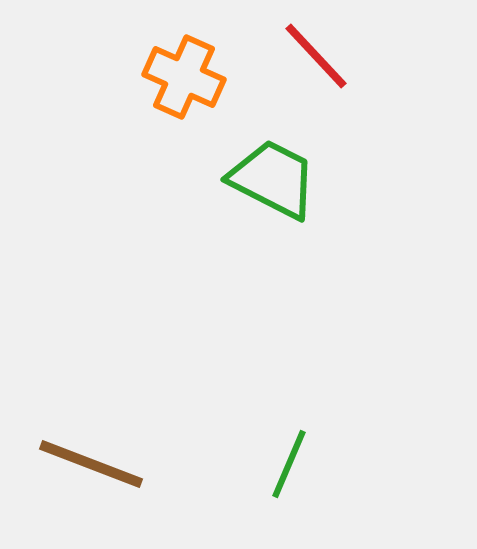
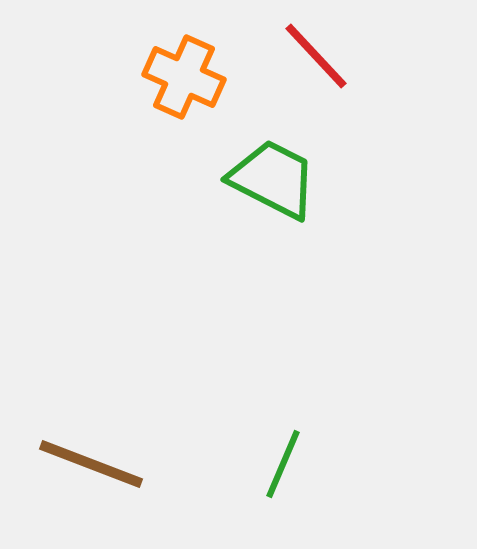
green line: moved 6 px left
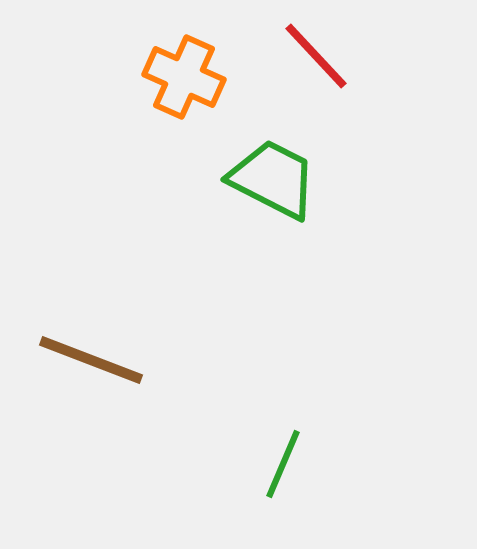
brown line: moved 104 px up
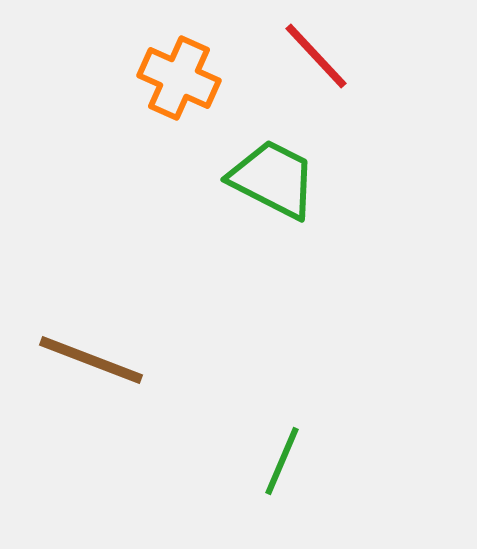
orange cross: moved 5 px left, 1 px down
green line: moved 1 px left, 3 px up
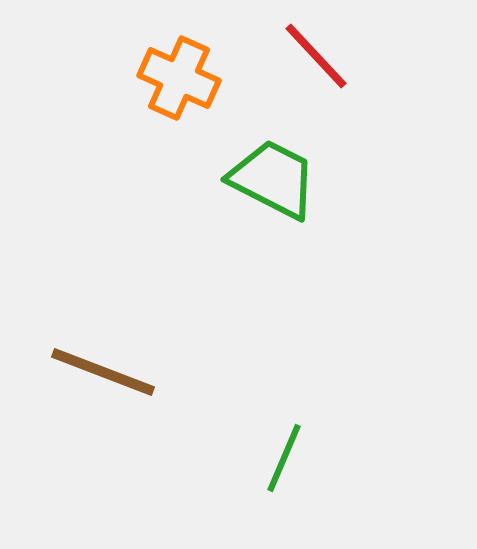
brown line: moved 12 px right, 12 px down
green line: moved 2 px right, 3 px up
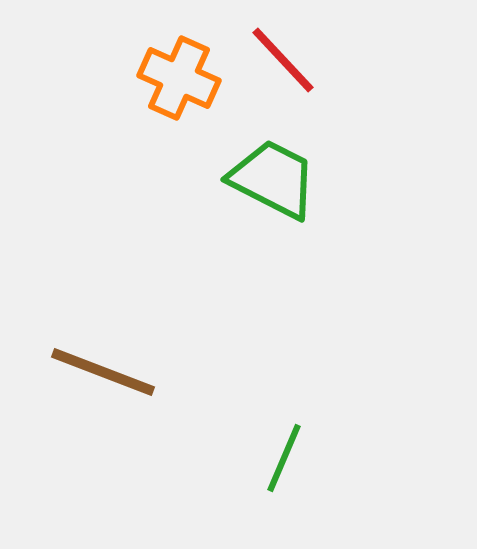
red line: moved 33 px left, 4 px down
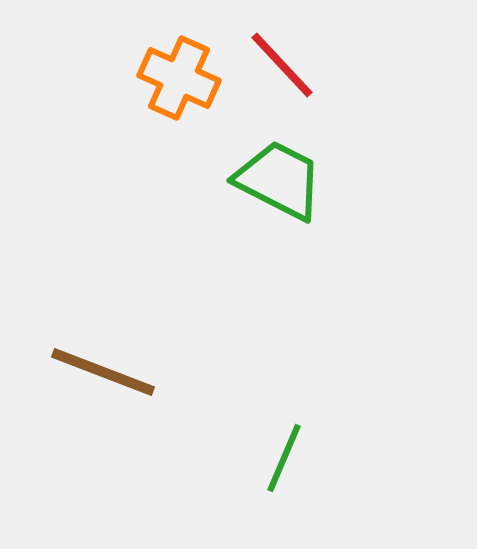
red line: moved 1 px left, 5 px down
green trapezoid: moved 6 px right, 1 px down
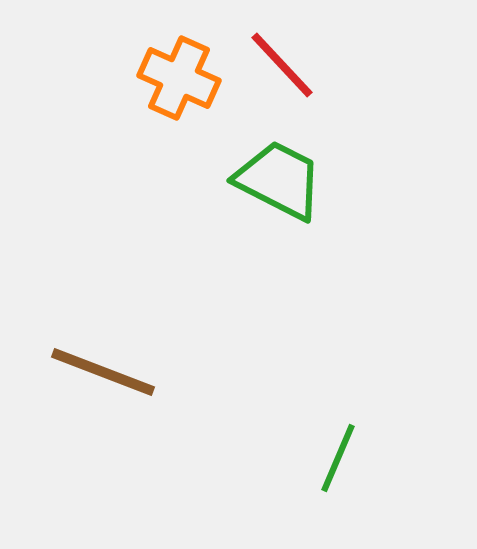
green line: moved 54 px right
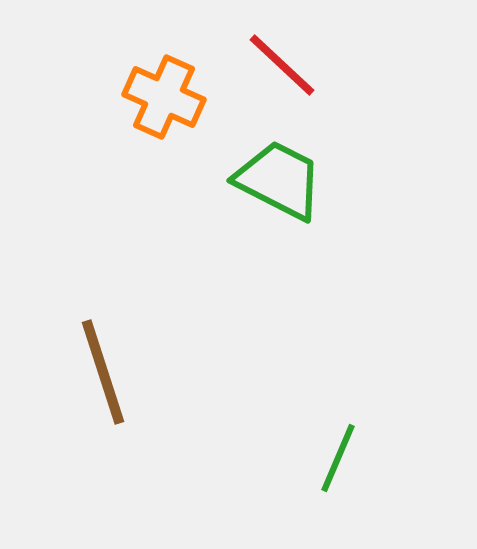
red line: rotated 4 degrees counterclockwise
orange cross: moved 15 px left, 19 px down
brown line: rotated 51 degrees clockwise
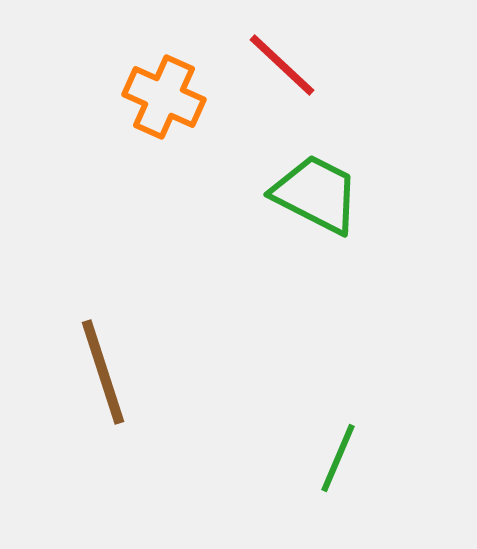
green trapezoid: moved 37 px right, 14 px down
